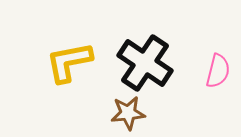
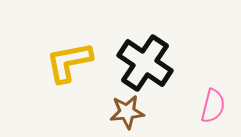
pink semicircle: moved 5 px left, 35 px down
brown star: moved 1 px left, 1 px up
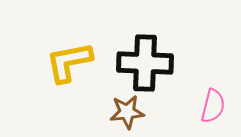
black cross: rotated 32 degrees counterclockwise
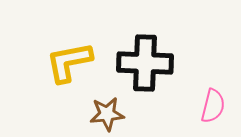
brown star: moved 20 px left, 2 px down
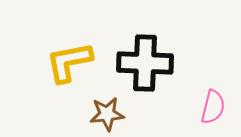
pink semicircle: moved 1 px down
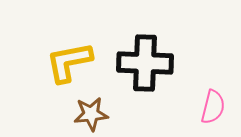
brown star: moved 16 px left
